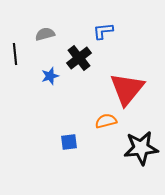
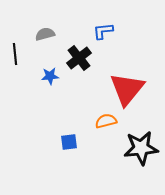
blue star: rotated 12 degrees clockwise
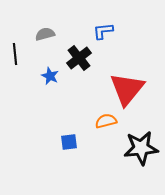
blue star: rotated 30 degrees clockwise
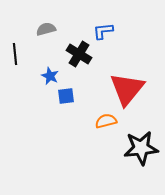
gray semicircle: moved 1 px right, 5 px up
black cross: moved 4 px up; rotated 20 degrees counterclockwise
blue square: moved 3 px left, 46 px up
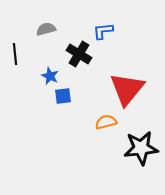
blue square: moved 3 px left
orange semicircle: moved 1 px down
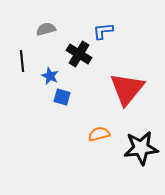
black line: moved 7 px right, 7 px down
blue square: moved 1 px left, 1 px down; rotated 24 degrees clockwise
orange semicircle: moved 7 px left, 12 px down
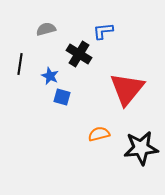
black line: moved 2 px left, 3 px down; rotated 15 degrees clockwise
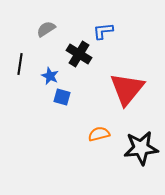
gray semicircle: rotated 18 degrees counterclockwise
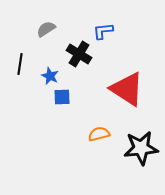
red triangle: rotated 36 degrees counterclockwise
blue square: rotated 18 degrees counterclockwise
